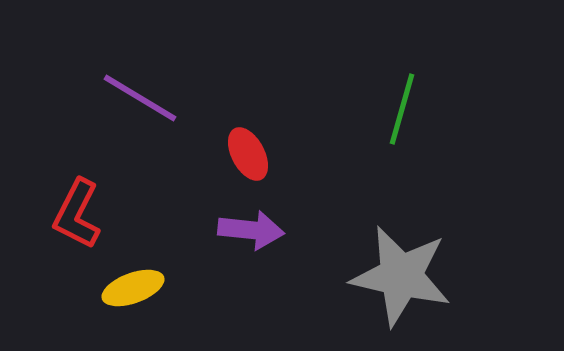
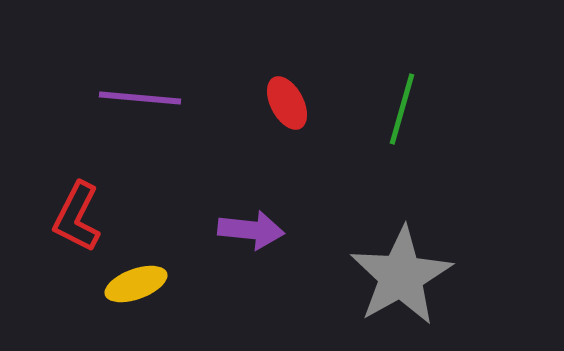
purple line: rotated 26 degrees counterclockwise
red ellipse: moved 39 px right, 51 px up
red L-shape: moved 3 px down
gray star: rotated 30 degrees clockwise
yellow ellipse: moved 3 px right, 4 px up
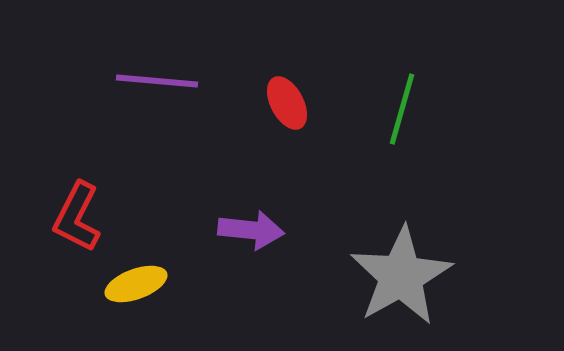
purple line: moved 17 px right, 17 px up
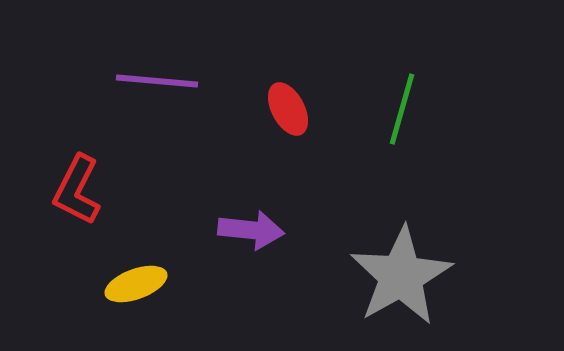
red ellipse: moved 1 px right, 6 px down
red L-shape: moved 27 px up
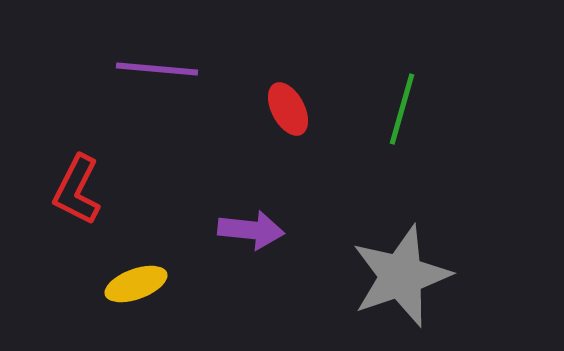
purple line: moved 12 px up
gray star: rotated 10 degrees clockwise
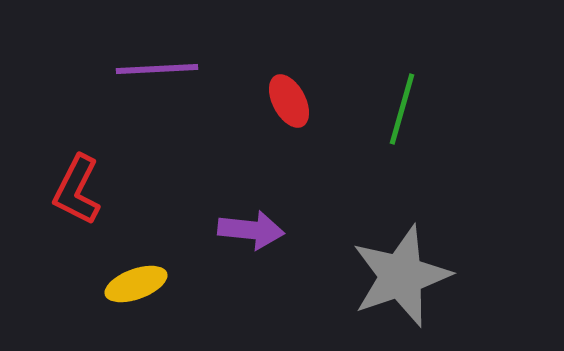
purple line: rotated 8 degrees counterclockwise
red ellipse: moved 1 px right, 8 px up
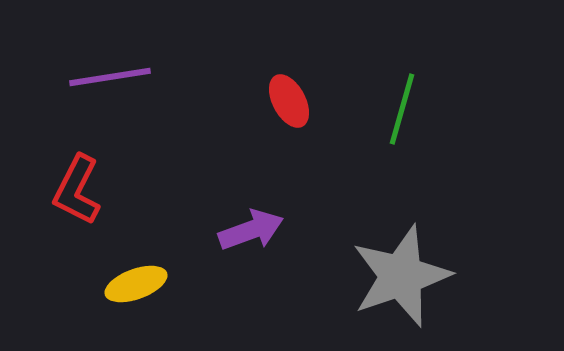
purple line: moved 47 px left, 8 px down; rotated 6 degrees counterclockwise
purple arrow: rotated 26 degrees counterclockwise
